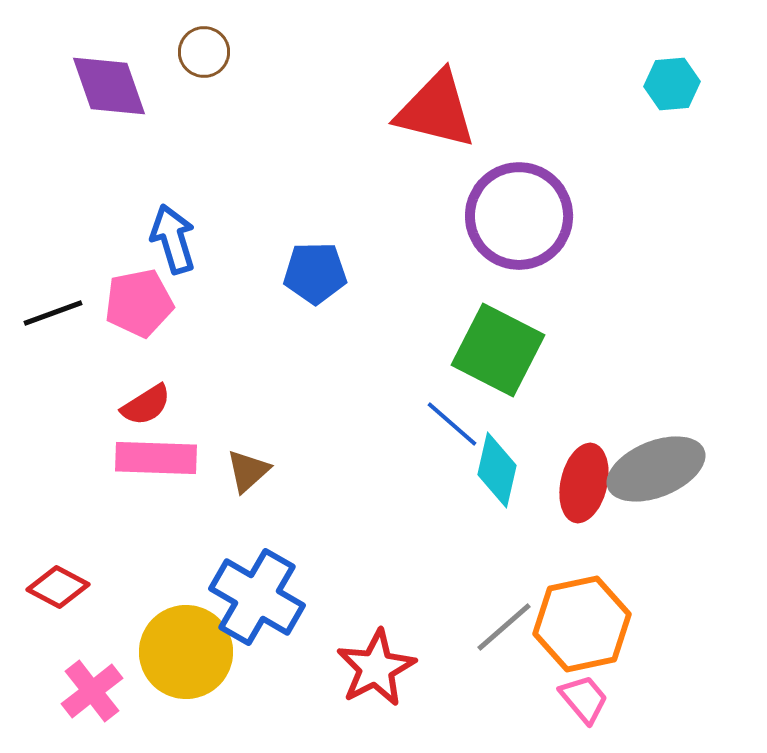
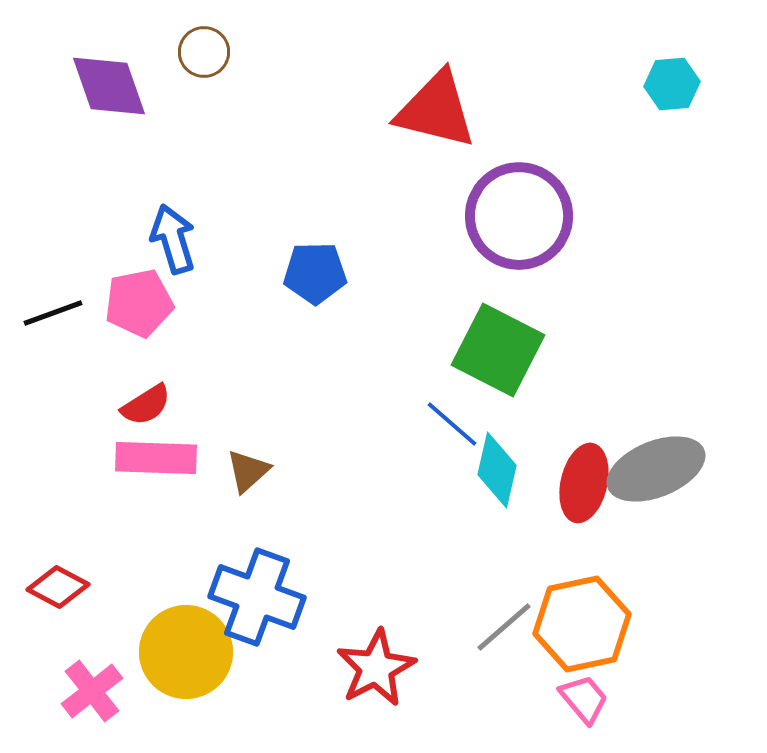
blue cross: rotated 10 degrees counterclockwise
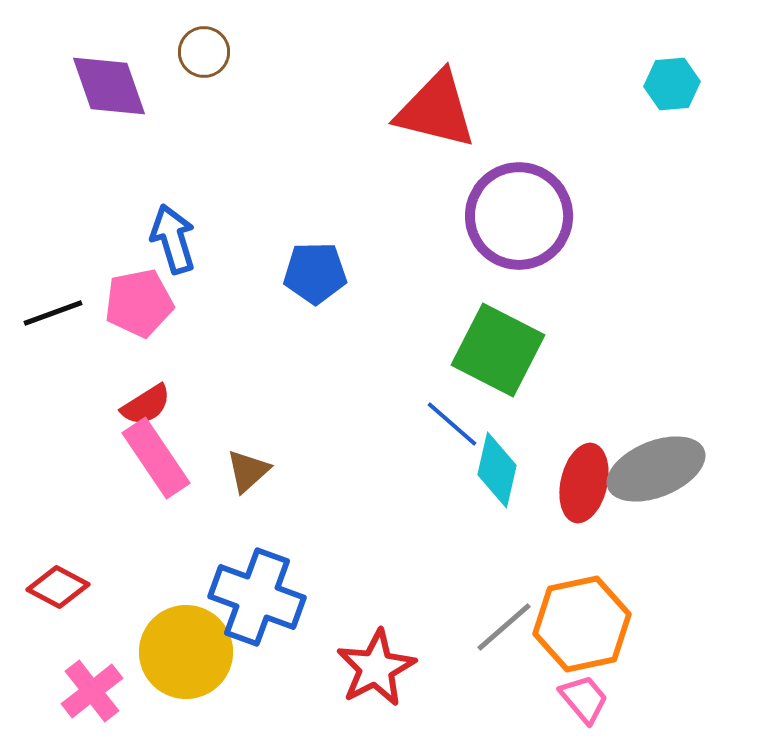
pink rectangle: rotated 54 degrees clockwise
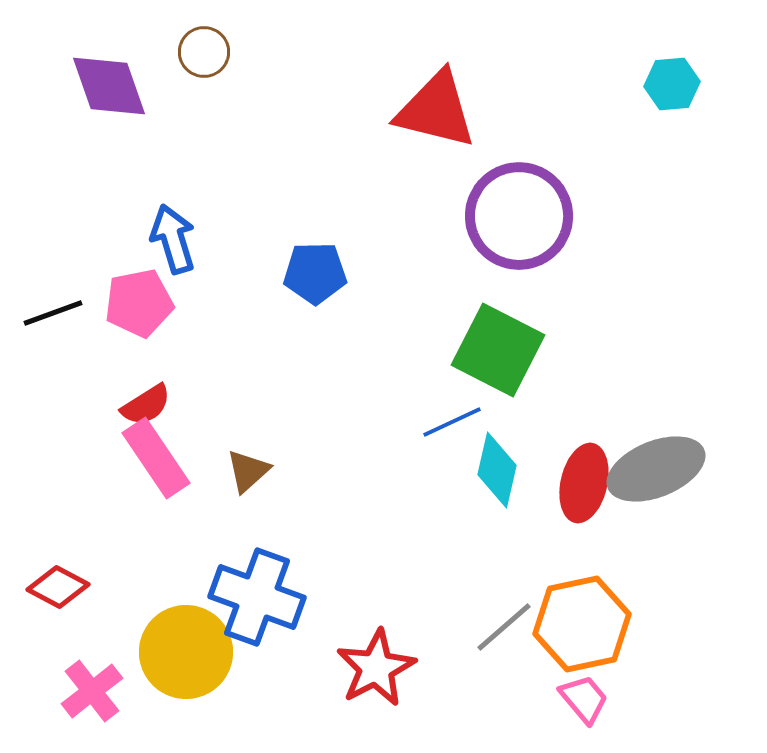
blue line: moved 2 px up; rotated 66 degrees counterclockwise
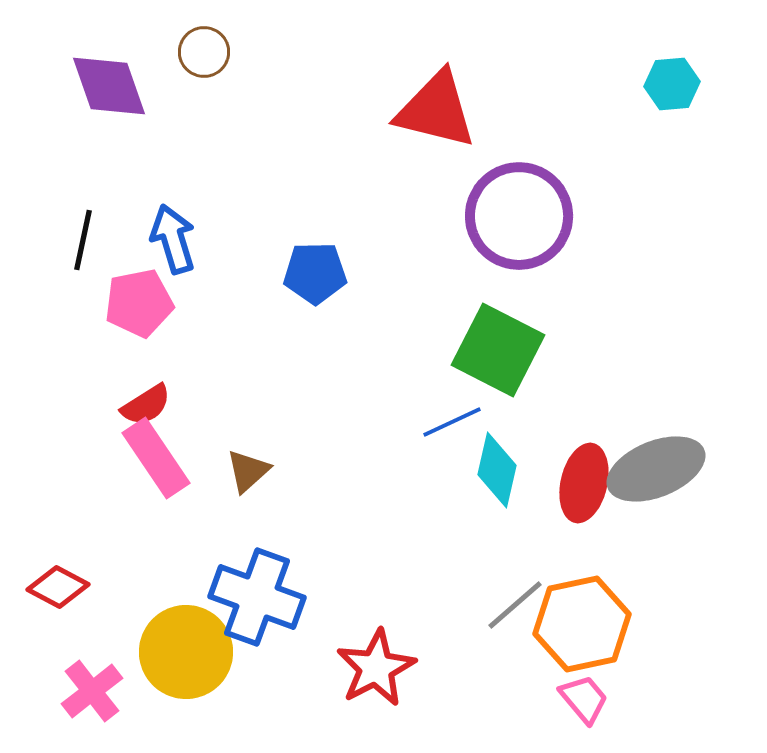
black line: moved 30 px right, 73 px up; rotated 58 degrees counterclockwise
gray line: moved 11 px right, 22 px up
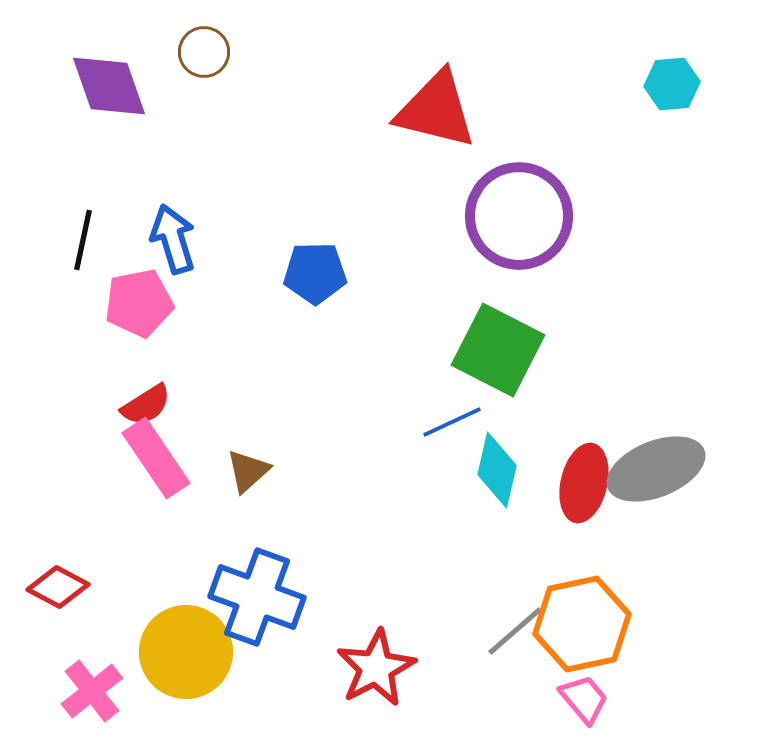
gray line: moved 26 px down
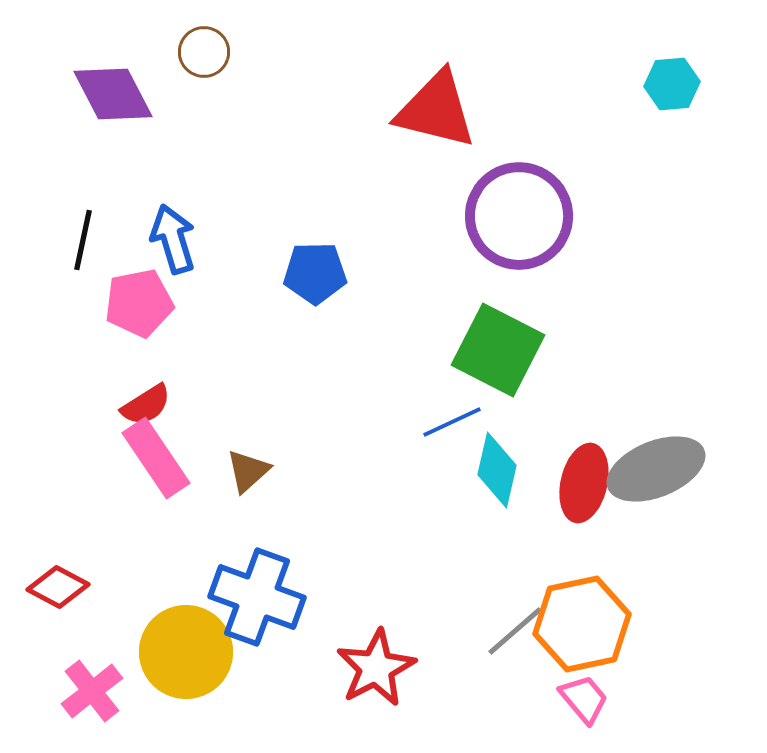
purple diamond: moved 4 px right, 8 px down; rotated 8 degrees counterclockwise
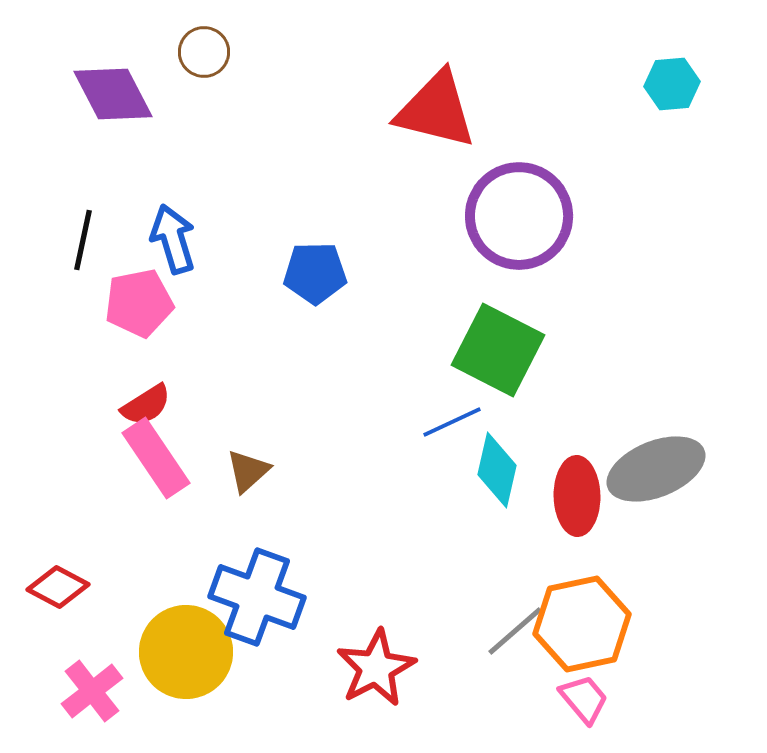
red ellipse: moved 7 px left, 13 px down; rotated 14 degrees counterclockwise
